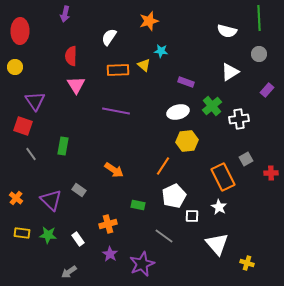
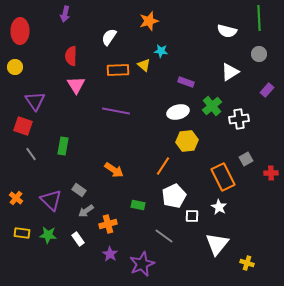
white triangle at (217, 244): rotated 20 degrees clockwise
gray arrow at (69, 272): moved 17 px right, 61 px up
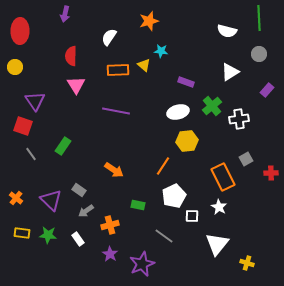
green rectangle at (63, 146): rotated 24 degrees clockwise
orange cross at (108, 224): moved 2 px right, 1 px down
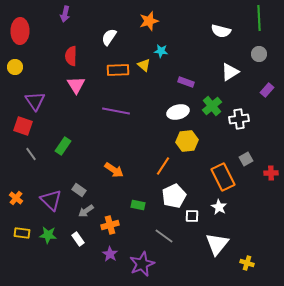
white semicircle at (227, 31): moved 6 px left
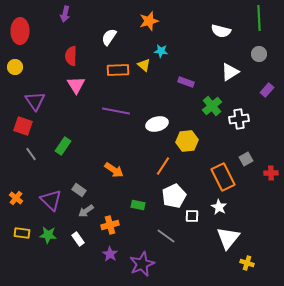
white ellipse at (178, 112): moved 21 px left, 12 px down
gray line at (164, 236): moved 2 px right
white triangle at (217, 244): moved 11 px right, 6 px up
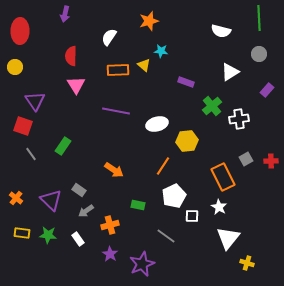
red cross at (271, 173): moved 12 px up
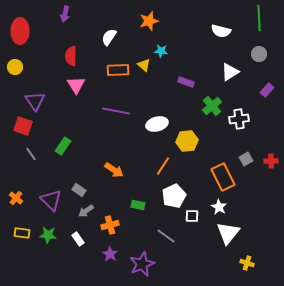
white triangle at (228, 238): moved 5 px up
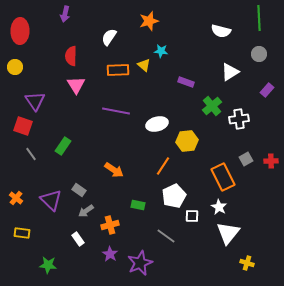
green star at (48, 235): moved 30 px down
purple star at (142, 264): moved 2 px left, 1 px up
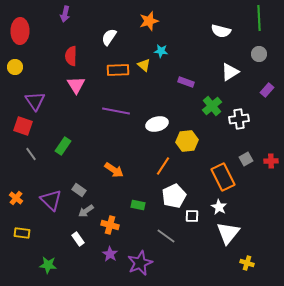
orange cross at (110, 225): rotated 30 degrees clockwise
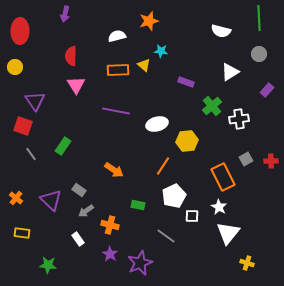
white semicircle at (109, 37): moved 8 px right, 1 px up; rotated 42 degrees clockwise
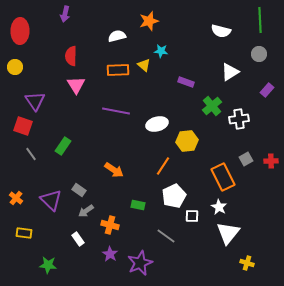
green line at (259, 18): moved 1 px right, 2 px down
yellow rectangle at (22, 233): moved 2 px right
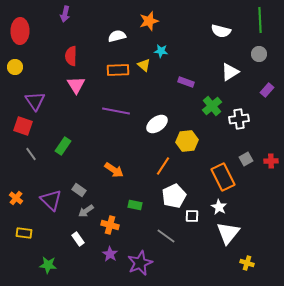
white ellipse at (157, 124): rotated 20 degrees counterclockwise
green rectangle at (138, 205): moved 3 px left
